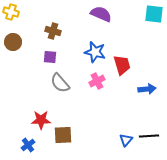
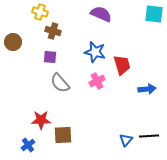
yellow cross: moved 29 px right
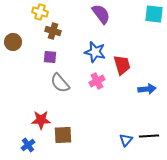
purple semicircle: rotated 30 degrees clockwise
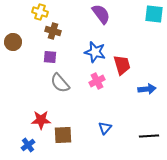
blue triangle: moved 21 px left, 12 px up
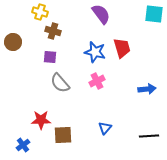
red trapezoid: moved 17 px up
blue cross: moved 5 px left
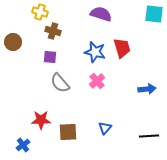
purple semicircle: rotated 35 degrees counterclockwise
pink cross: rotated 14 degrees counterclockwise
brown square: moved 5 px right, 3 px up
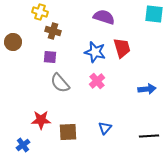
purple semicircle: moved 3 px right, 3 px down
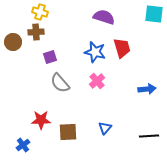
brown cross: moved 17 px left, 1 px down; rotated 21 degrees counterclockwise
purple square: rotated 24 degrees counterclockwise
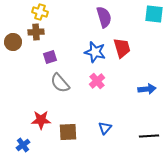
purple semicircle: rotated 55 degrees clockwise
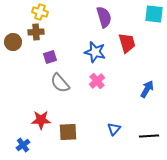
red trapezoid: moved 5 px right, 5 px up
blue arrow: rotated 54 degrees counterclockwise
blue triangle: moved 9 px right, 1 px down
